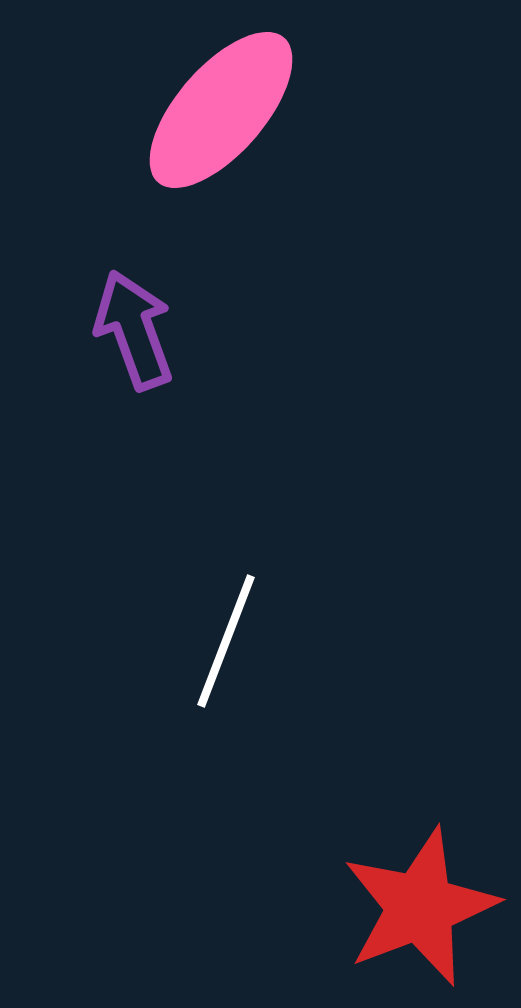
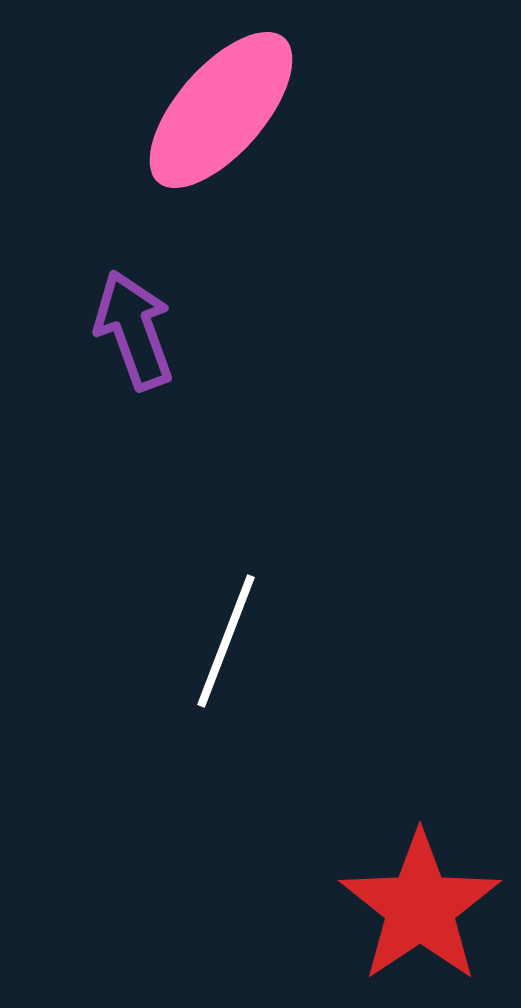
red star: rotated 13 degrees counterclockwise
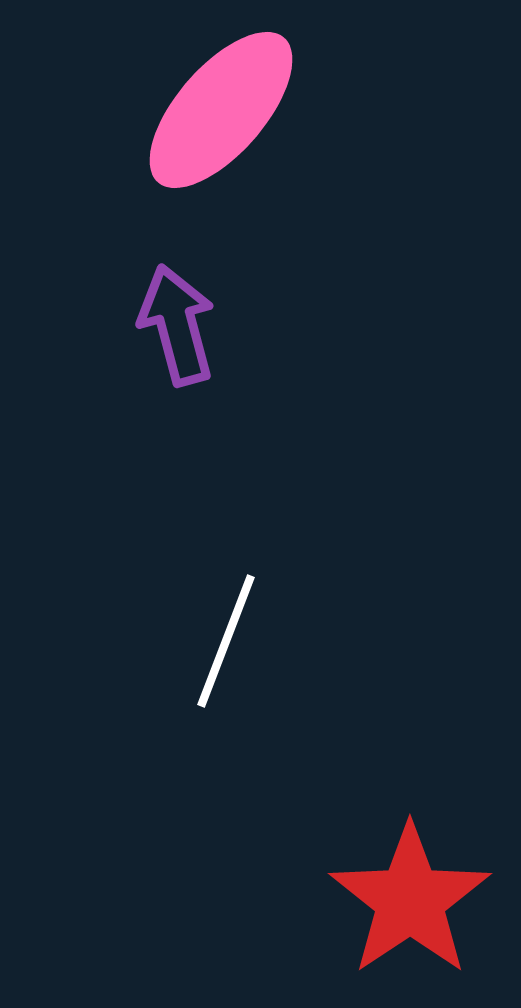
purple arrow: moved 43 px right, 5 px up; rotated 5 degrees clockwise
red star: moved 10 px left, 7 px up
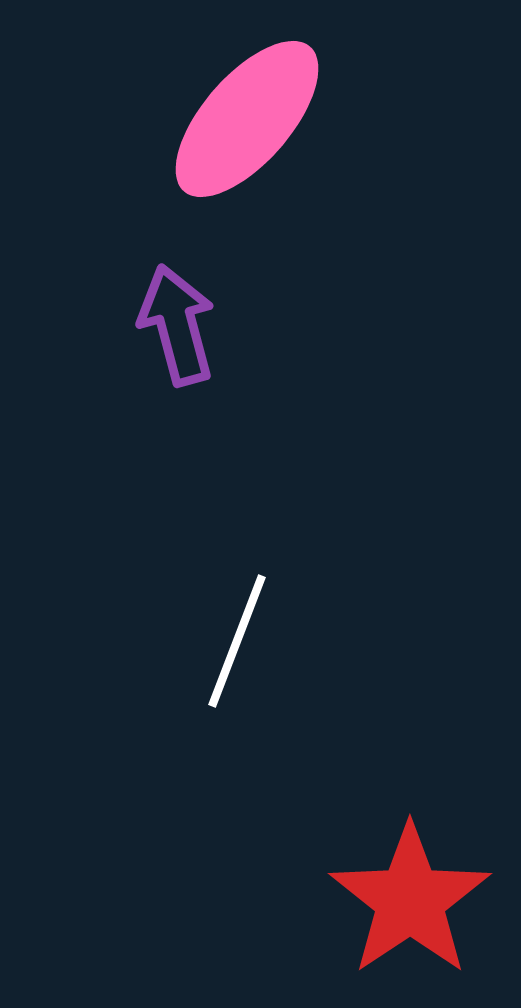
pink ellipse: moved 26 px right, 9 px down
white line: moved 11 px right
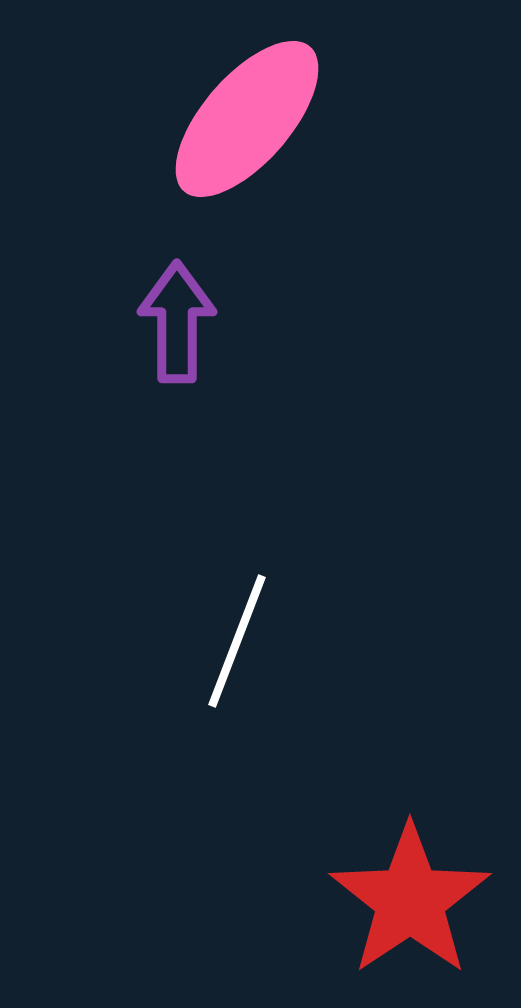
purple arrow: moved 3 px up; rotated 15 degrees clockwise
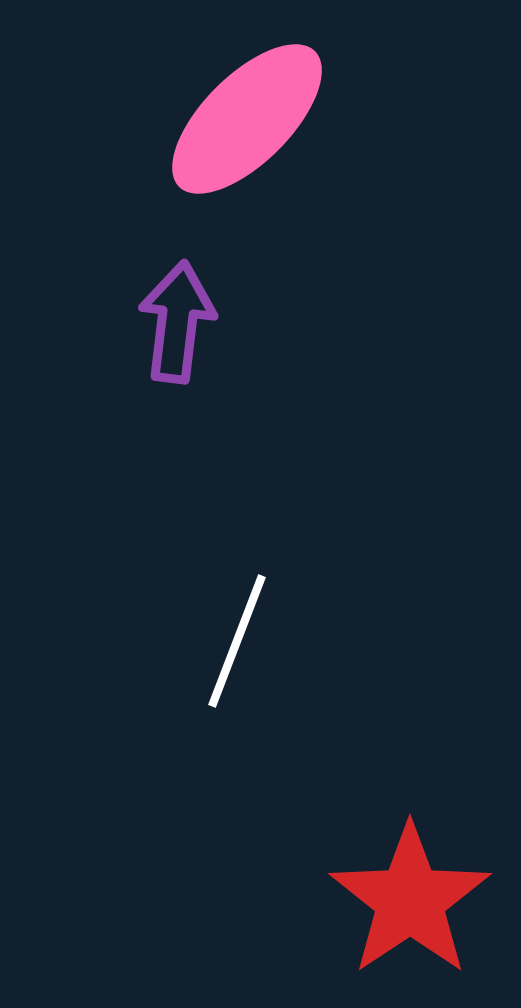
pink ellipse: rotated 4 degrees clockwise
purple arrow: rotated 7 degrees clockwise
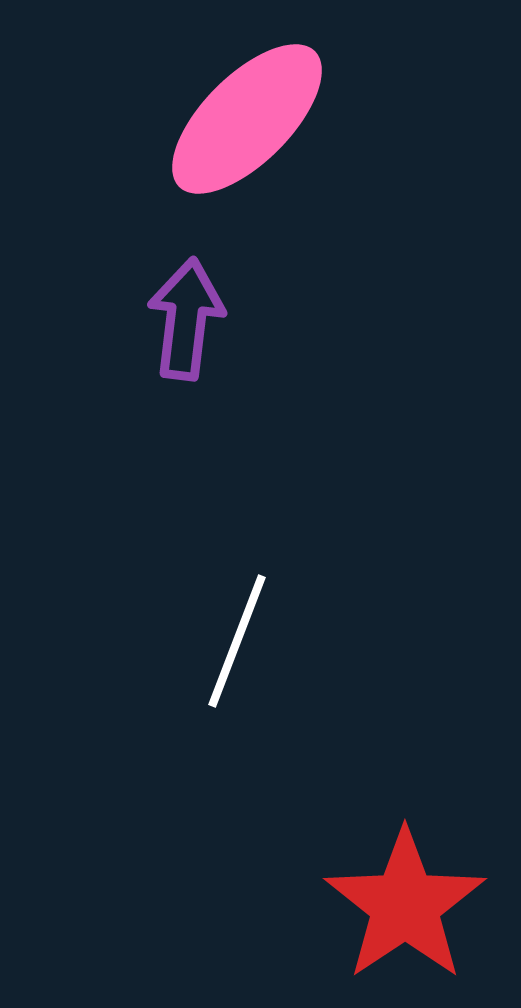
purple arrow: moved 9 px right, 3 px up
red star: moved 5 px left, 5 px down
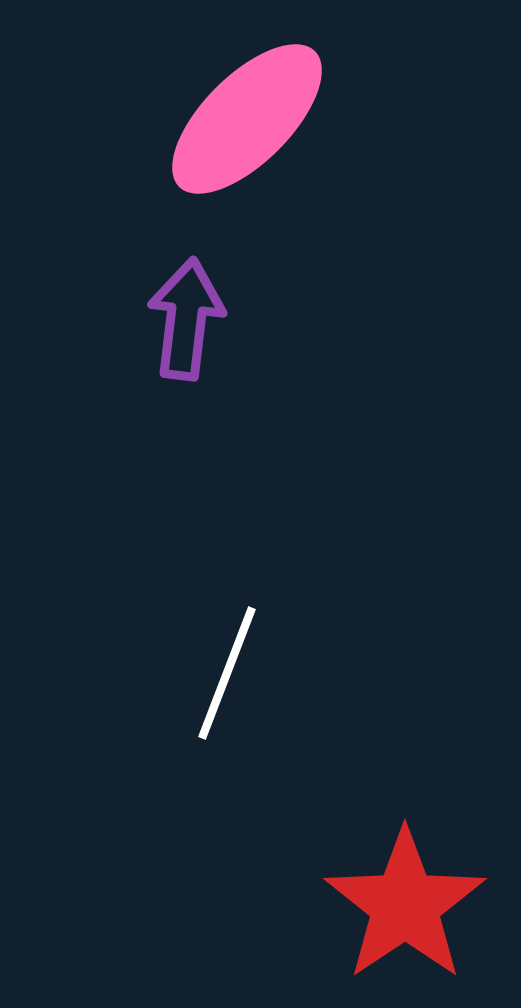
white line: moved 10 px left, 32 px down
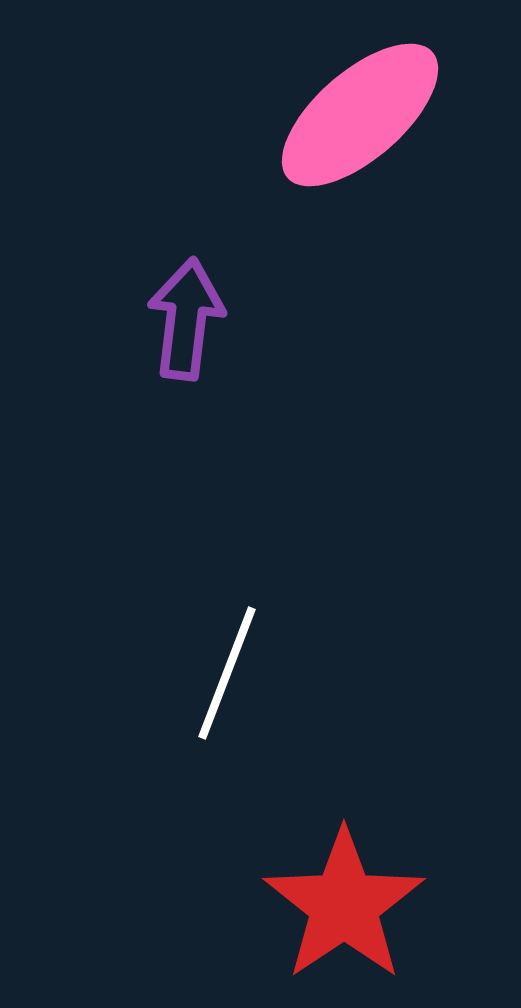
pink ellipse: moved 113 px right, 4 px up; rotated 4 degrees clockwise
red star: moved 61 px left
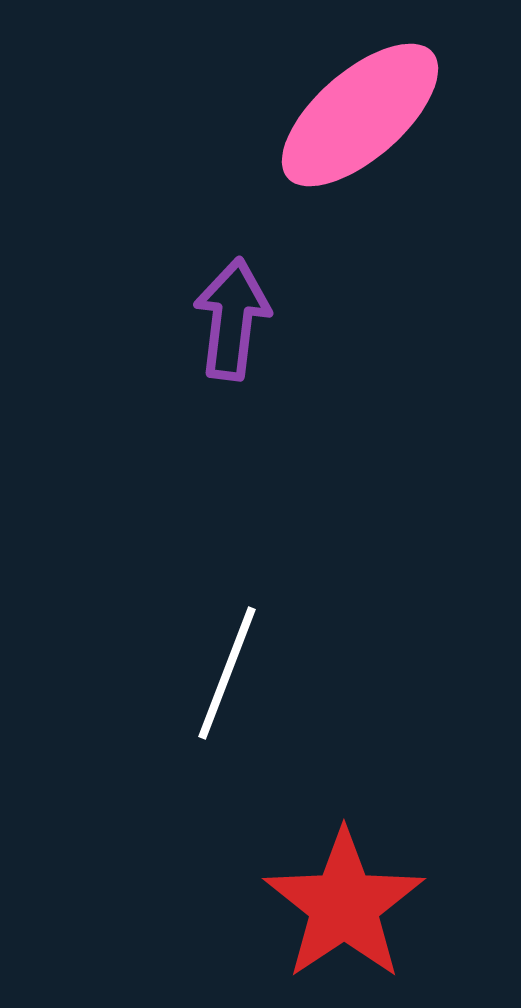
purple arrow: moved 46 px right
